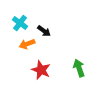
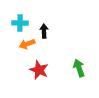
cyan cross: rotated 35 degrees counterclockwise
black arrow: rotated 128 degrees counterclockwise
red star: moved 2 px left
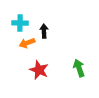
orange arrow: moved 1 px up
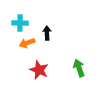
black arrow: moved 3 px right, 2 px down
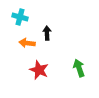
cyan cross: moved 6 px up; rotated 14 degrees clockwise
orange arrow: rotated 28 degrees clockwise
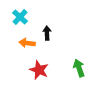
cyan cross: rotated 28 degrees clockwise
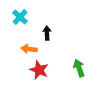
orange arrow: moved 2 px right, 6 px down
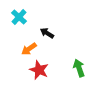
cyan cross: moved 1 px left
black arrow: rotated 56 degrees counterclockwise
orange arrow: rotated 42 degrees counterclockwise
